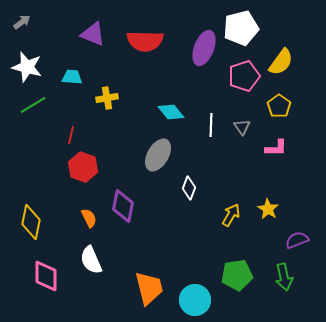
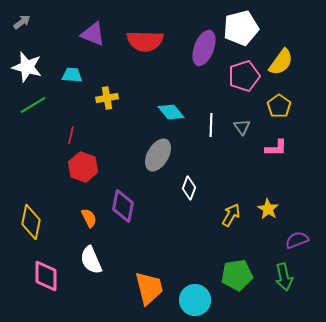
cyan trapezoid: moved 2 px up
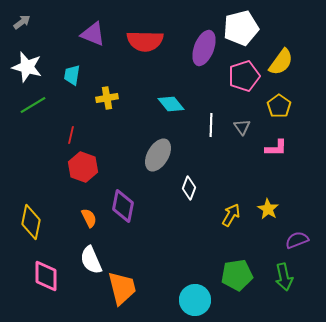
cyan trapezoid: rotated 85 degrees counterclockwise
cyan diamond: moved 8 px up
orange trapezoid: moved 27 px left
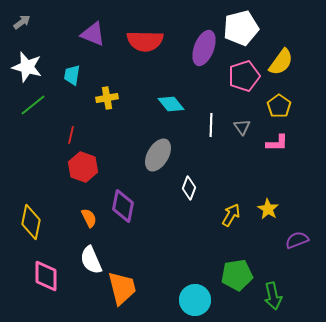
green line: rotated 8 degrees counterclockwise
pink L-shape: moved 1 px right, 5 px up
green arrow: moved 11 px left, 19 px down
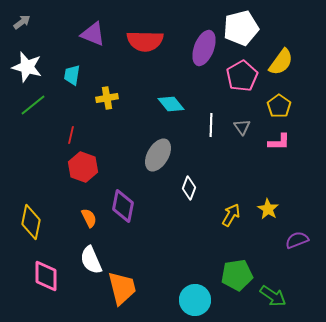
pink pentagon: moved 2 px left; rotated 12 degrees counterclockwise
pink L-shape: moved 2 px right, 1 px up
green arrow: rotated 44 degrees counterclockwise
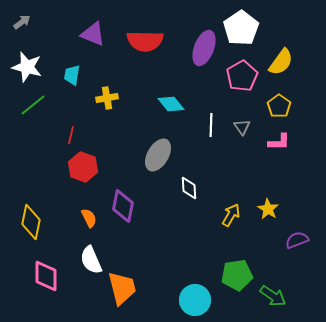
white pentagon: rotated 20 degrees counterclockwise
white diamond: rotated 25 degrees counterclockwise
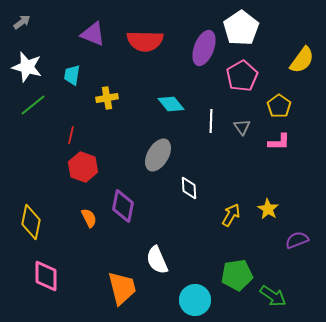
yellow semicircle: moved 21 px right, 2 px up
white line: moved 4 px up
white semicircle: moved 66 px right
